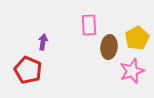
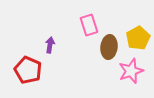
pink rectangle: rotated 15 degrees counterclockwise
yellow pentagon: moved 1 px right
purple arrow: moved 7 px right, 3 px down
pink star: moved 1 px left
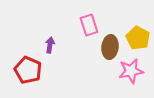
yellow pentagon: rotated 15 degrees counterclockwise
brown ellipse: moved 1 px right
pink star: rotated 10 degrees clockwise
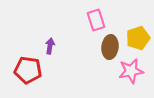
pink rectangle: moved 7 px right, 5 px up
yellow pentagon: rotated 25 degrees clockwise
purple arrow: moved 1 px down
red pentagon: rotated 16 degrees counterclockwise
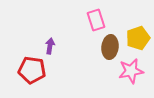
red pentagon: moved 4 px right
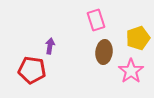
brown ellipse: moved 6 px left, 5 px down
pink star: rotated 25 degrees counterclockwise
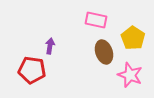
pink rectangle: rotated 60 degrees counterclockwise
yellow pentagon: moved 5 px left; rotated 20 degrees counterclockwise
brown ellipse: rotated 25 degrees counterclockwise
pink star: moved 1 px left, 4 px down; rotated 15 degrees counterclockwise
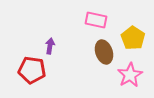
pink star: rotated 20 degrees clockwise
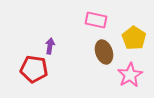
yellow pentagon: moved 1 px right
red pentagon: moved 2 px right, 1 px up
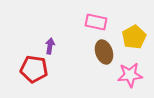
pink rectangle: moved 2 px down
yellow pentagon: moved 1 px up; rotated 10 degrees clockwise
pink star: rotated 25 degrees clockwise
